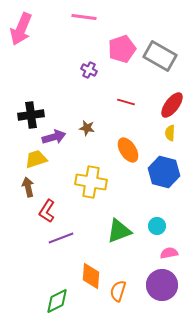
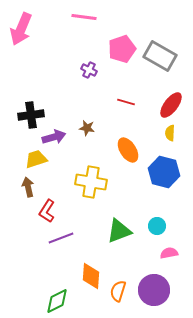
red ellipse: moved 1 px left
purple circle: moved 8 px left, 5 px down
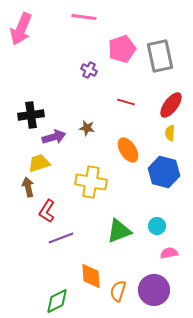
gray rectangle: rotated 48 degrees clockwise
yellow trapezoid: moved 3 px right, 4 px down
orange diamond: rotated 8 degrees counterclockwise
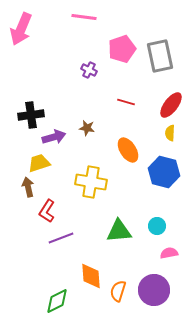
green triangle: rotated 16 degrees clockwise
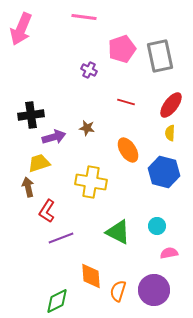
green triangle: moved 1 px left, 1 px down; rotated 32 degrees clockwise
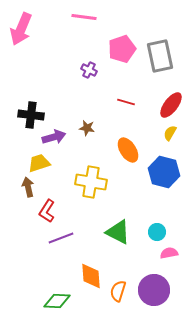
black cross: rotated 15 degrees clockwise
yellow semicircle: rotated 28 degrees clockwise
cyan circle: moved 6 px down
green diamond: rotated 28 degrees clockwise
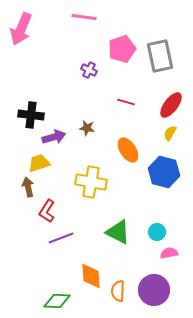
orange semicircle: rotated 15 degrees counterclockwise
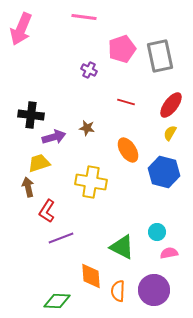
green triangle: moved 4 px right, 15 px down
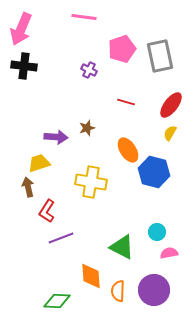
black cross: moved 7 px left, 49 px up
brown star: rotated 28 degrees counterclockwise
purple arrow: moved 2 px right; rotated 20 degrees clockwise
blue hexagon: moved 10 px left
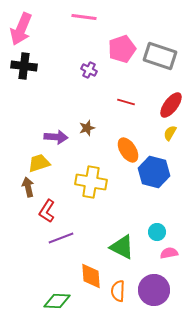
gray rectangle: rotated 60 degrees counterclockwise
